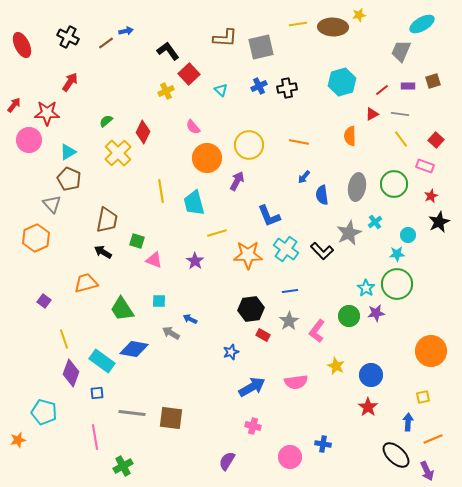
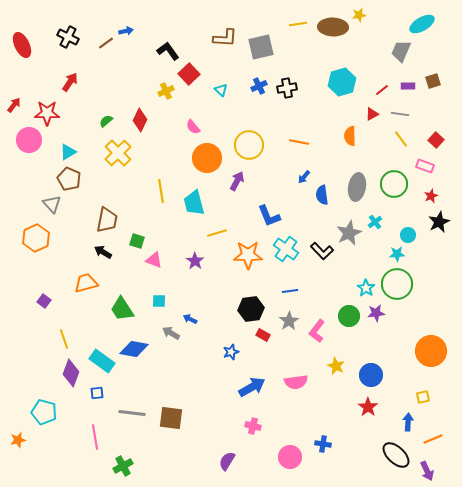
red diamond at (143, 132): moved 3 px left, 12 px up
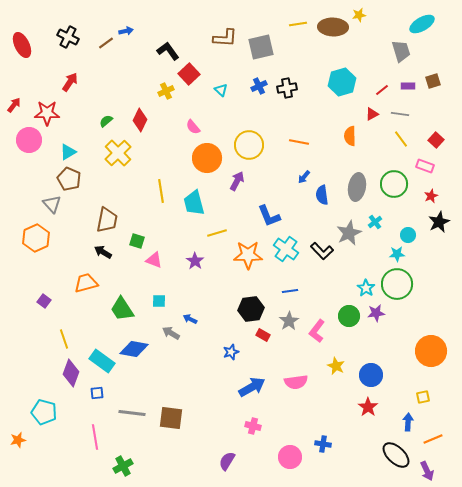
gray trapezoid at (401, 51): rotated 140 degrees clockwise
